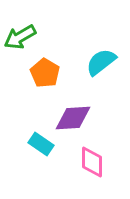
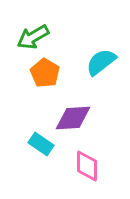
green arrow: moved 13 px right
pink diamond: moved 5 px left, 4 px down
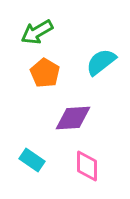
green arrow: moved 4 px right, 5 px up
cyan rectangle: moved 9 px left, 16 px down
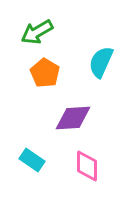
cyan semicircle: rotated 28 degrees counterclockwise
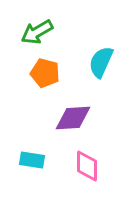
orange pentagon: rotated 16 degrees counterclockwise
cyan rectangle: rotated 25 degrees counterclockwise
